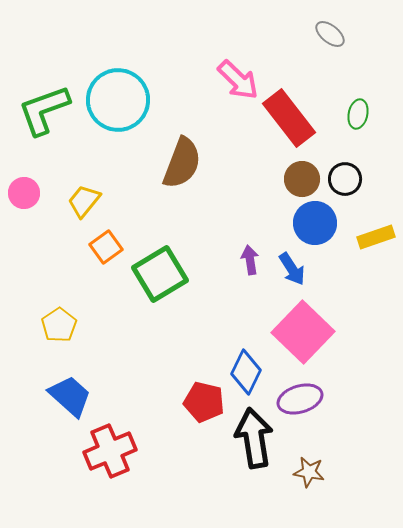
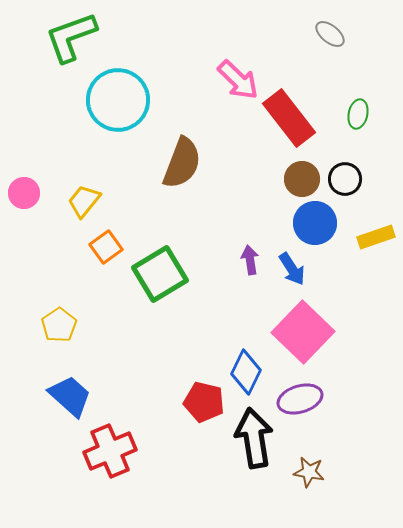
green L-shape: moved 27 px right, 73 px up
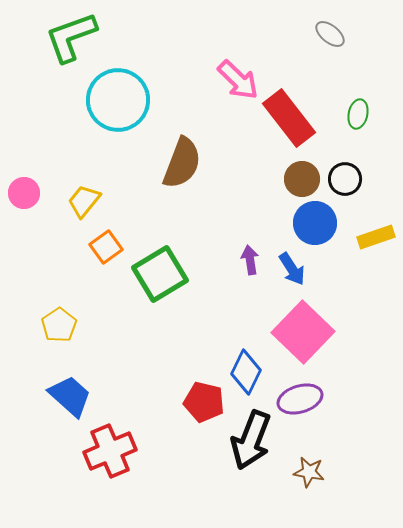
black arrow: moved 3 px left, 2 px down; rotated 150 degrees counterclockwise
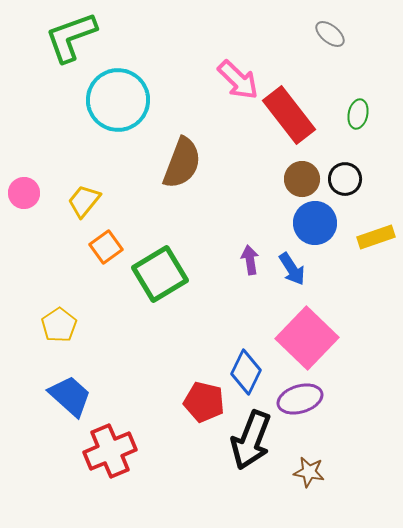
red rectangle: moved 3 px up
pink square: moved 4 px right, 6 px down
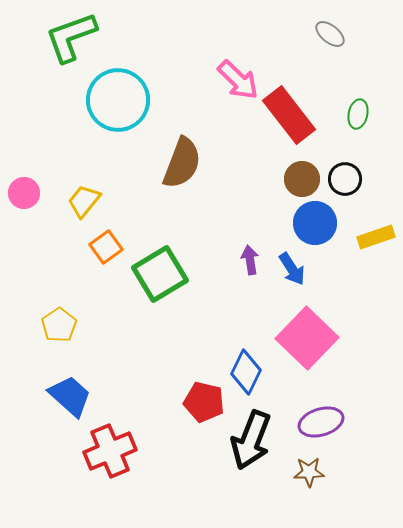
purple ellipse: moved 21 px right, 23 px down
brown star: rotated 12 degrees counterclockwise
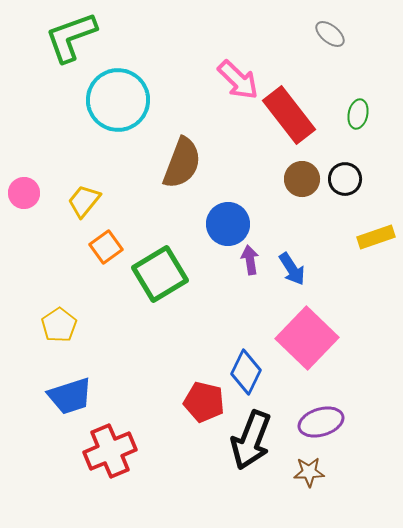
blue circle: moved 87 px left, 1 px down
blue trapezoid: rotated 120 degrees clockwise
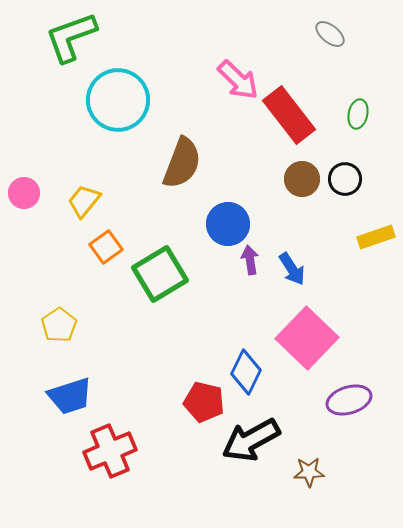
purple ellipse: moved 28 px right, 22 px up
black arrow: rotated 40 degrees clockwise
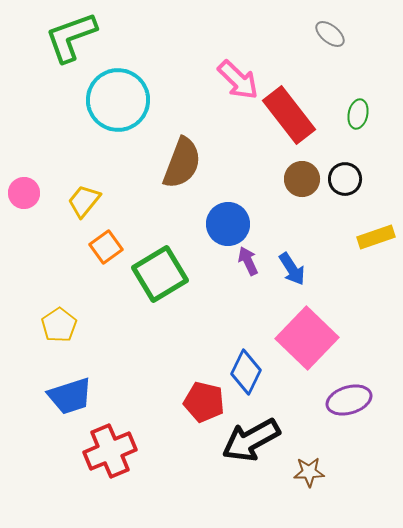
purple arrow: moved 2 px left, 1 px down; rotated 16 degrees counterclockwise
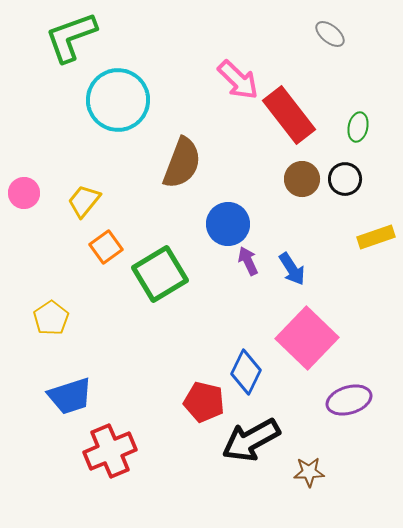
green ellipse: moved 13 px down
yellow pentagon: moved 8 px left, 7 px up
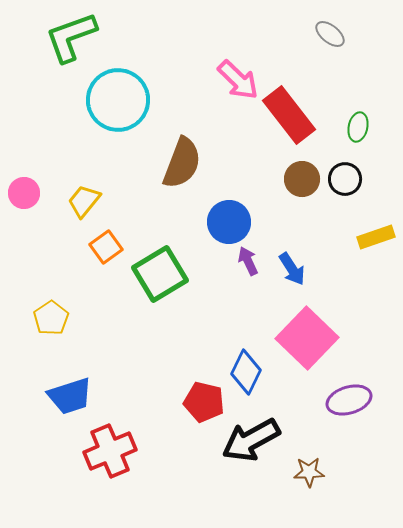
blue circle: moved 1 px right, 2 px up
